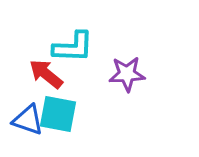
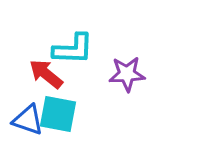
cyan L-shape: moved 2 px down
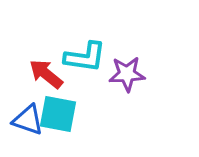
cyan L-shape: moved 12 px right, 8 px down; rotated 6 degrees clockwise
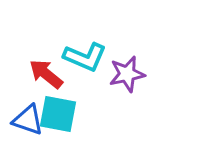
cyan L-shape: rotated 15 degrees clockwise
purple star: rotated 9 degrees counterclockwise
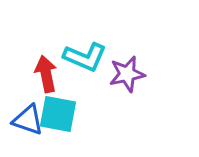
red arrow: rotated 39 degrees clockwise
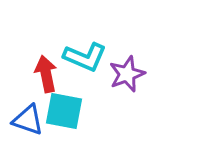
purple star: rotated 9 degrees counterclockwise
cyan square: moved 6 px right, 3 px up
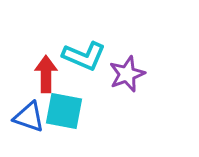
cyan L-shape: moved 1 px left, 1 px up
red arrow: rotated 12 degrees clockwise
blue triangle: moved 1 px right, 3 px up
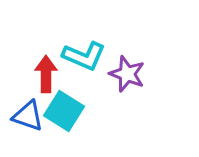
purple star: rotated 30 degrees counterclockwise
cyan square: rotated 21 degrees clockwise
blue triangle: moved 1 px left, 1 px up
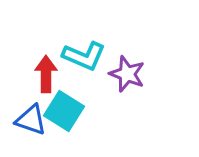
blue triangle: moved 3 px right, 4 px down
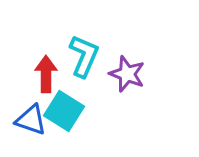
cyan L-shape: rotated 90 degrees counterclockwise
